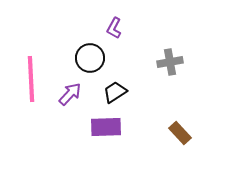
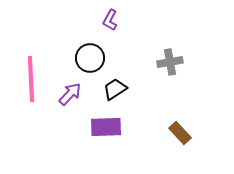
purple L-shape: moved 4 px left, 8 px up
black trapezoid: moved 3 px up
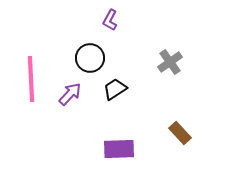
gray cross: rotated 25 degrees counterclockwise
purple rectangle: moved 13 px right, 22 px down
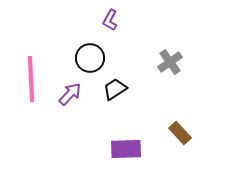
purple rectangle: moved 7 px right
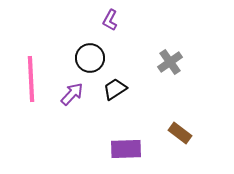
purple arrow: moved 2 px right
brown rectangle: rotated 10 degrees counterclockwise
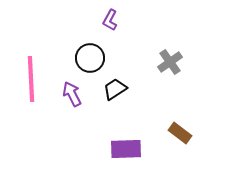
purple arrow: rotated 70 degrees counterclockwise
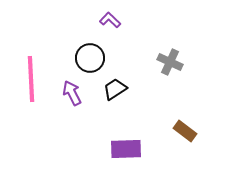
purple L-shape: rotated 105 degrees clockwise
gray cross: rotated 30 degrees counterclockwise
purple arrow: moved 1 px up
brown rectangle: moved 5 px right, 2 px up
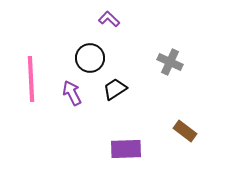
purple L-shape: moved 1 px left, 1 px up
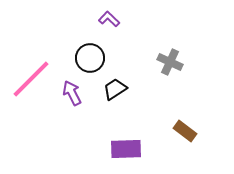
pink line: rotated 48 degrees clockwise
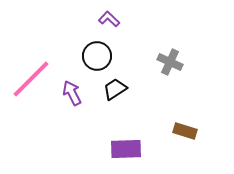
black circle: moved 7 px right, 2 px up
brown rectangle: rotated 20 degrees counterclockwise
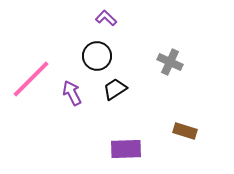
purple L-shape: moved 3 px left, 1 px up
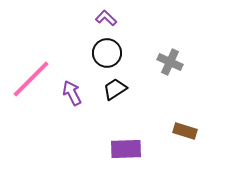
black circle: moved 10 px right, 3 px up
